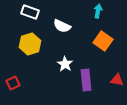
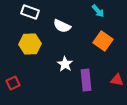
cyan arrow: rotated 128 degrees clockwise
yellow hexagon: rotated 15 degrees clockwise
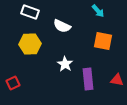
orange square: rotated 24 degrees counterclockwise
purple rectangle: moved 2 px right, 1 px up
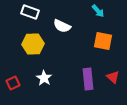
yellow hexagon: moved 3 px right
white star: moved 21 px left, 14 px down
red triangle: moved 4 px left, 3 px up; rotated 32 degrees clockwise
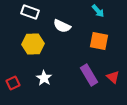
orange square: moved 4 px left
purple rectangle: moved 1 px right, 4 px up; rotated 25 degrees counterclockwise
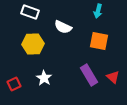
cyan arrow: rotated 56 degrees clockwise
white semicircle: moved 1 px right, 1 px down
red square: moved 1 px right, 1 px down
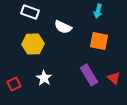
red triangle: moved 1 px right, 1 px down
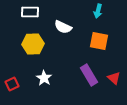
white rectangle: rotated 18 degrees counterclockwise
red square: moved 2 px left
